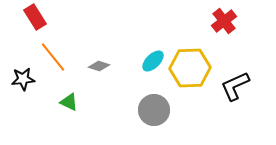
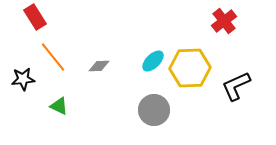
gray diamond: rotated 20 degrees counterclockwise
black L-shape: moved 1 px right
green triangle: moved 10 px left, 4 px down
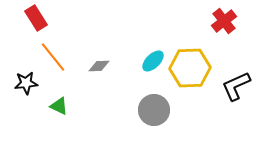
red rectangle: moved 1 px right, 1 px down
black star: moved 3 px right, 4 px down
